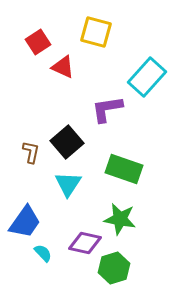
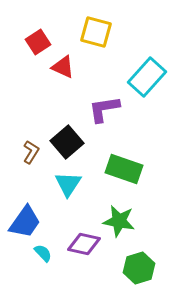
purple L-shape: moved 3 px left
brown L-shape: rotated 20 degrees clockwise
green star: moved 1 px left, 2 px down
purple diamond: moved 1 px left, 1 px down
green hexagon: moved 25 px right
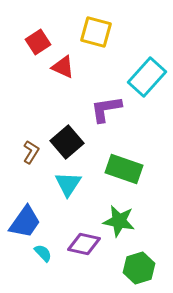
purple L-shape: moved 2 px right
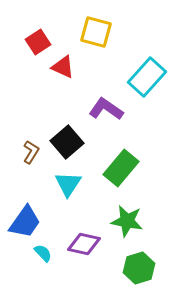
purple L-shape: rotated 44 degrees clockwise
green rectangle: moved 3 px left, 1 px up; rotated 69 degrees counterclockwise
green star: moved 8 px right
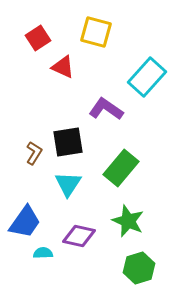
red square: moved 4 px up
black square: moved 1 px right; rotated 32 degrees clockwise
brown L-shape: moved 3 px right, 1 px down
green star: moved 1 px right; rotated 12 degrees clockwise
purple diamond: moved 5 px left, 8 px up
cyan semicircle: rotated 48 degrees counterclockwise
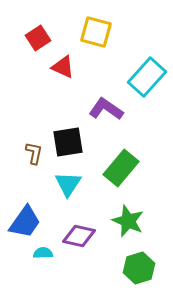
brown L-shape: rotated 20 degrees counterclockwise
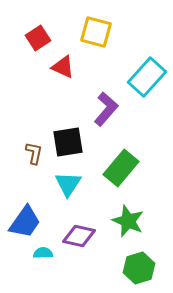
purple L-shape: rotated 96 degrees clockwise
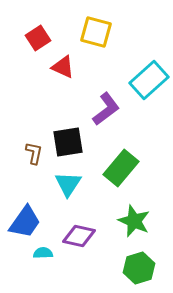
cyan rectangle: moved 2 px right, 3 px down; rotated 6 degrees clockwise
purple L-shape: rotated 12 degrees clockwise
green star: moved 6 px right
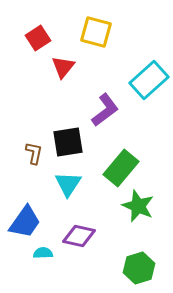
red triangle: rotated 45 degrees clockwise
purple L-shape: moved 1 px left, 1 px down
green star: moved 4 px right, 15 px up
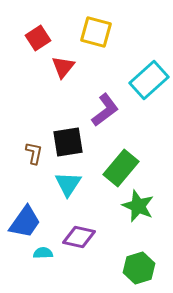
purple diamond: moved 1 px down
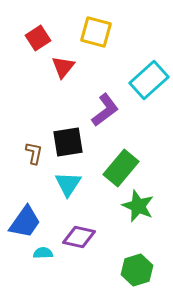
green hexagon: moved 2 px left, 2 px down
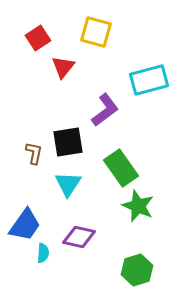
cyan rectangle: rotated 27 degrees clockwise
green rectangle: rotated 75 degrees counterclockwise
blue trapezoid: moved 3 px down
cyan semicircle: rotated 96 degrees clockwise
